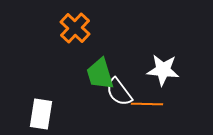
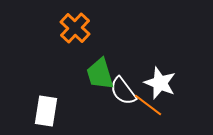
white star: moved 3 px left, 13 px down; rotated 16 degrees clockwise
white semicircle: moved 4 px right, 1 px up
orange line: moved 1 px right, 1 px down; rotated 36 degrees clockwise
white rectangle: moved 5 px right, 3 px up
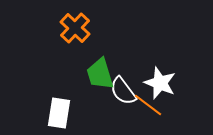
white rectangle: moved 13 px right, 2 px down
